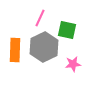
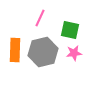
green square: moved 3 px right
gray hexagon: moved 1 px left, 5 px down; rotated 12 degrees clockwise
pink star: moved 1 px right, 11 px up
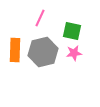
green square: moved 2 px right, 1 px down
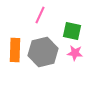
pink line: moved 3 px up
pink star: moved 1 px right; rotated 14 degrees clockwise
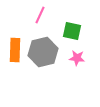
pink star: moved 2 px right, 5 px down
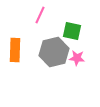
gray hexagon: moved 11 px right
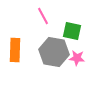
pink line: moved 3 px right, 1 px down; rotated 54 degrees counterclockwise
gray hexagon: rotated 24 degrees clockwise
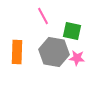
orange rectangle: moved 2 px right, 2 px down
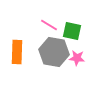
pink line: moved 6 px right, 9 px down; rotated 30 degrees counterclockwise
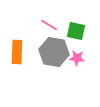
green square: moved 4 px right
